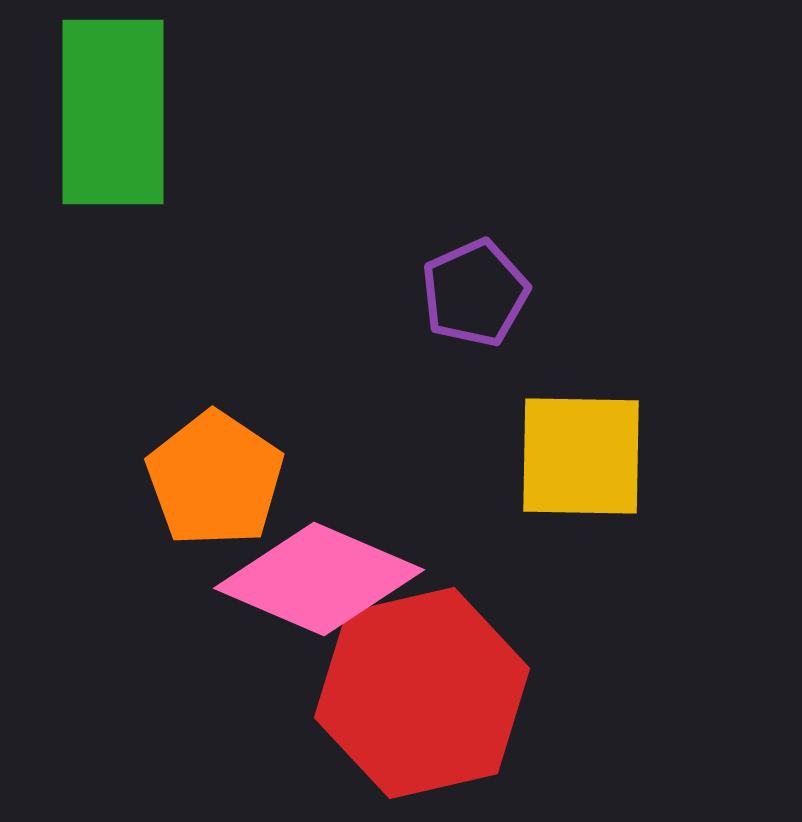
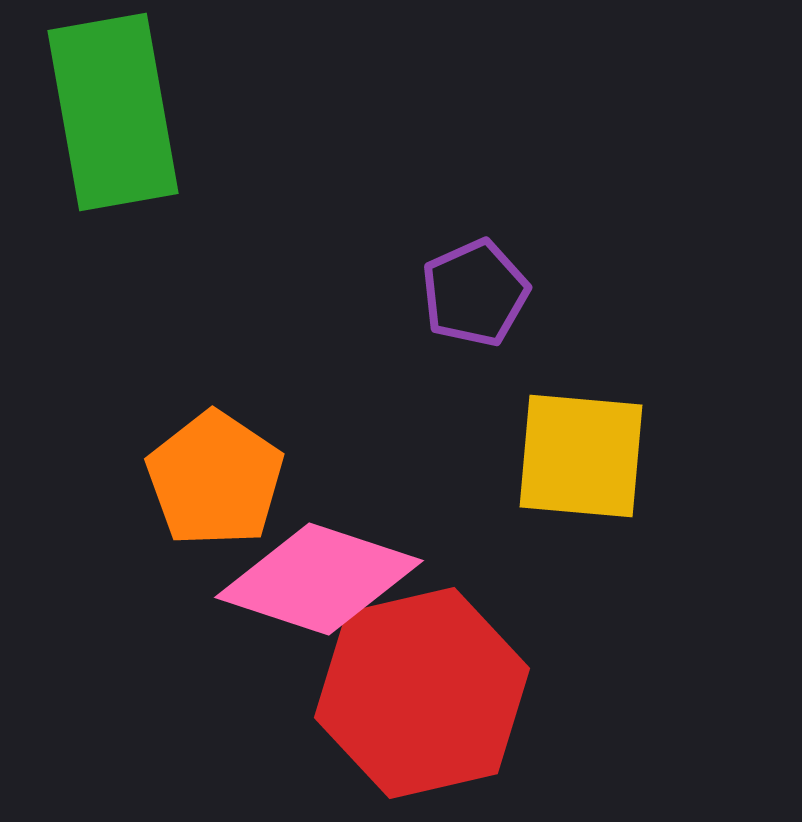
green rectangle: rotated 10 degrees counterclockwise
yellow square: rotated 4 degrees clockwise
pink diamond: rotated 5 degrees counterclockwise
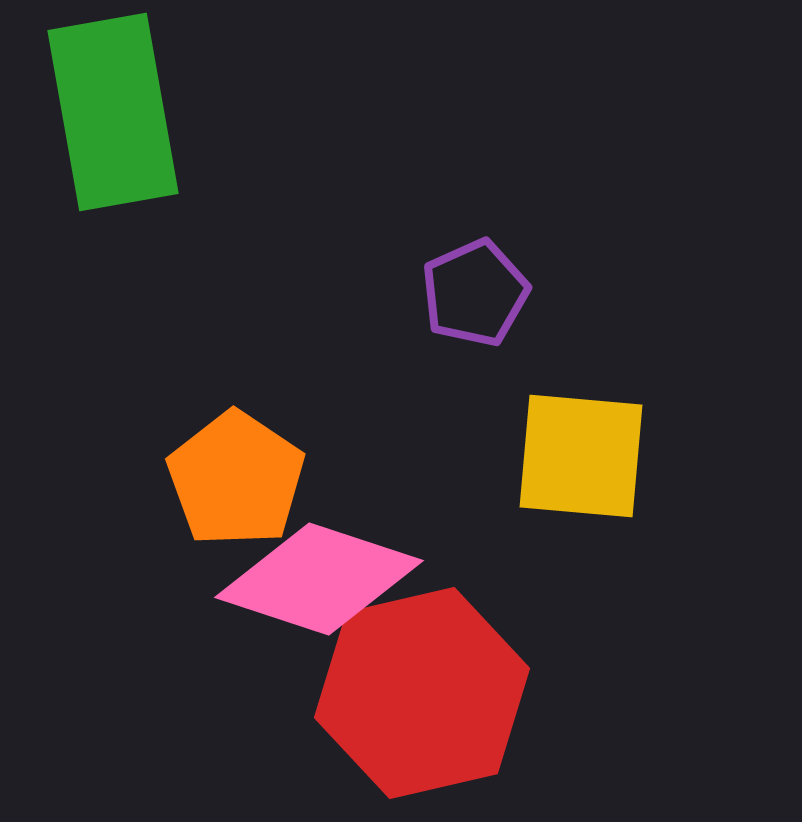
orange pentagon: moved 21 px right
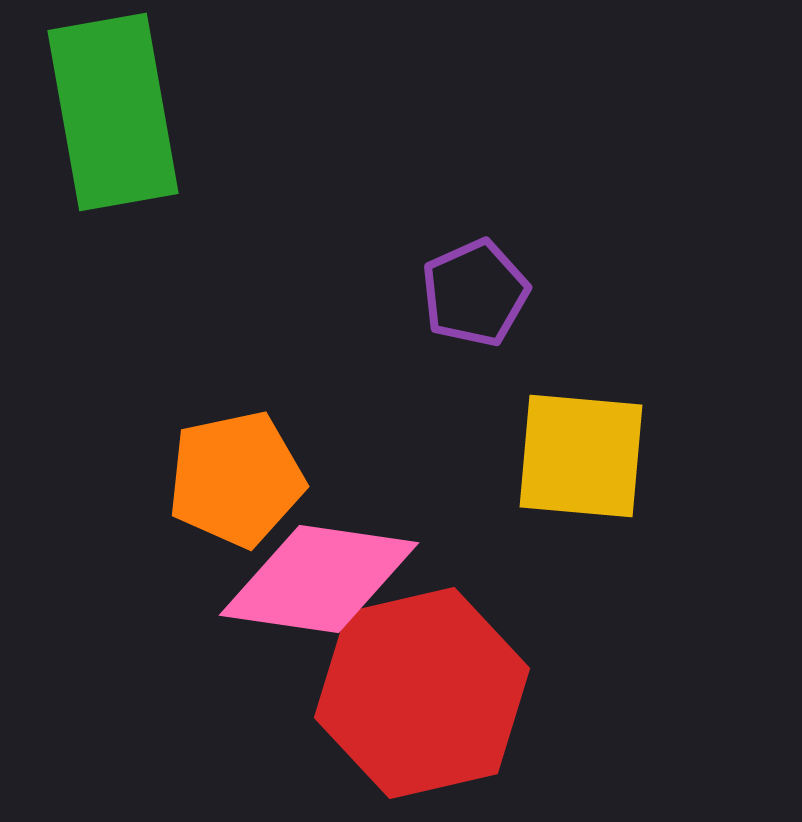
orange pentagon: rotated 26 degrees clockwise
pink diamond: rotated 10 degrees counterclockwise
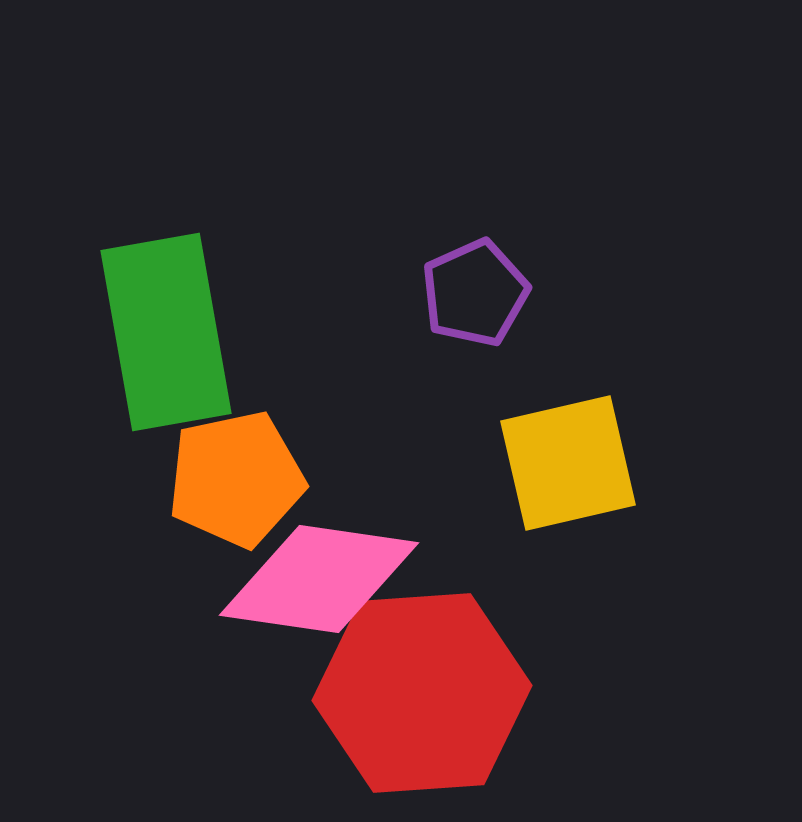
green rectangle: moved 53 px right, 220 px down
yellow square: moved 13 px left, 7 px down; rotated 18 degrees counterclockwise
red hexagon: rotated 9 degrees clockwise
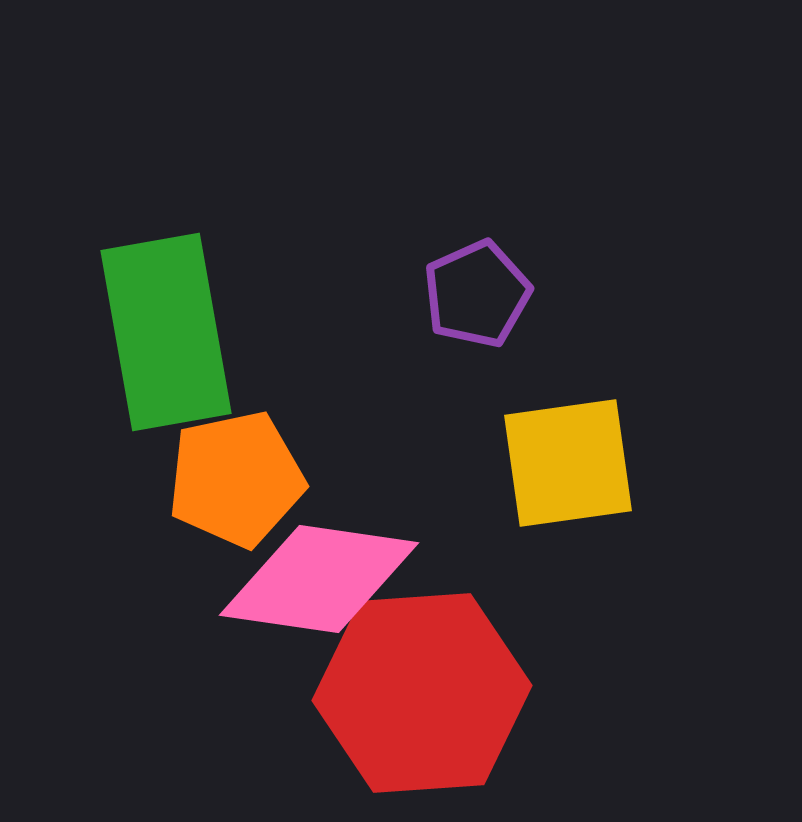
purple pentagon: moved 2 px right, 1 px down
yellow square: rotated 5 degrees clockwise
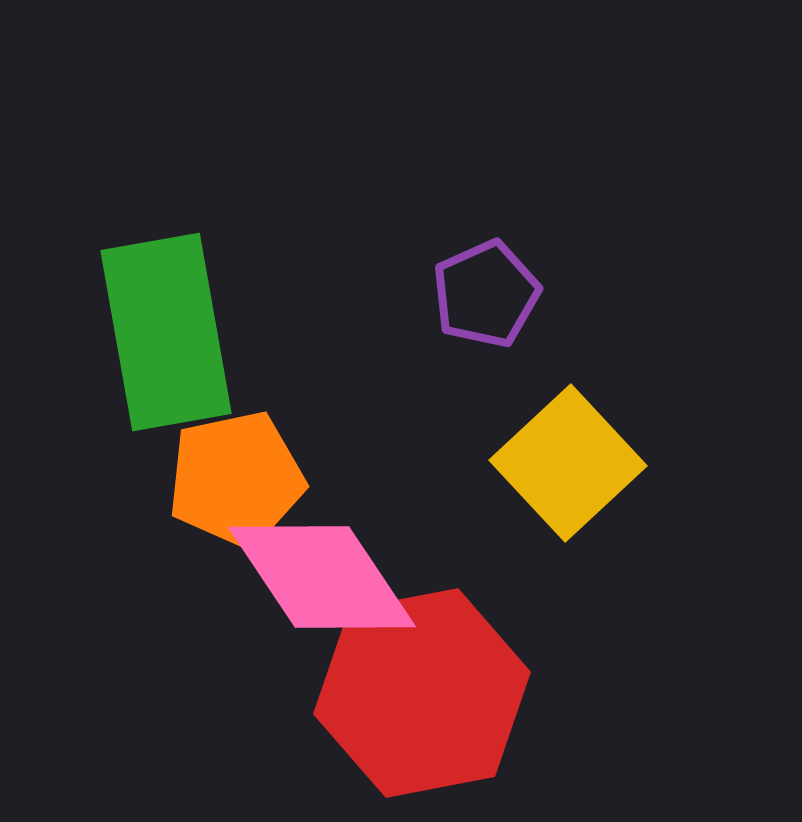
purple pentagon: moved 9 px right
yellow square: rotated 35 degrees counterclockwise
pink diamond: moved 3 px right, 2 px up; rotated 48 degrees clockwise
red hexagon: rotated 7 degrees counterclockwise
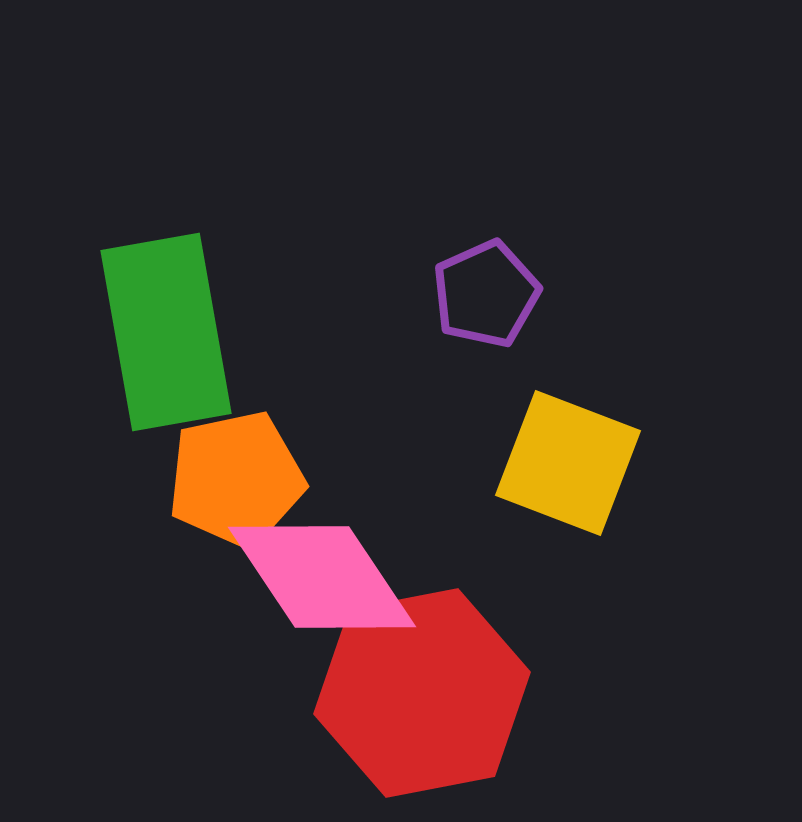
yellow square: rotated 26 degrees counterclockwise
